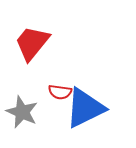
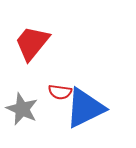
gray star: moved 3 px up
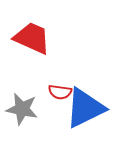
red trapezoid: moved 5 px up; rotated 75 degrees clockwise
gray star: rotated 12 degrees counterclockwise
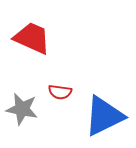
blue triangle: moved 19 px right, 8 px down
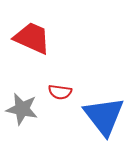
blue triangle: rotated 42 degrees counterclockwise
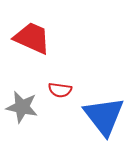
red semicircle: moved 2 px up
gray star: moved 2 px up
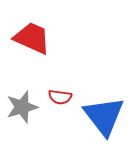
red semicircle: moved 7 px down
gray star: rotated 28 degrees counterclockwise
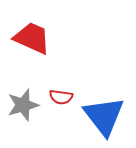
red semicircle: moved 1 px right
gray star: moved 1 px right, 2 px up
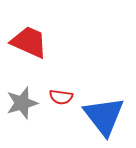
red trapezoid: moved 3 px left, 4 px down
gray star: moved 1 px left, 2 px up
